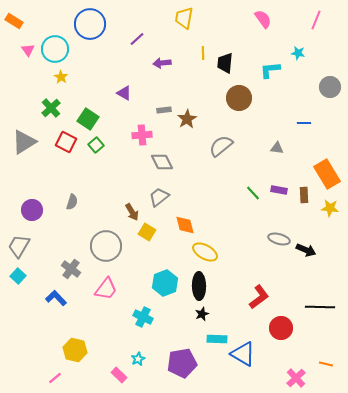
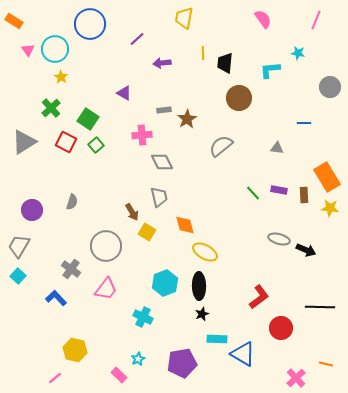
orange rectangle at (327, 174): moved 3 px down
gray trapezoid at (159, 197): rotated 115 degrees clockwise
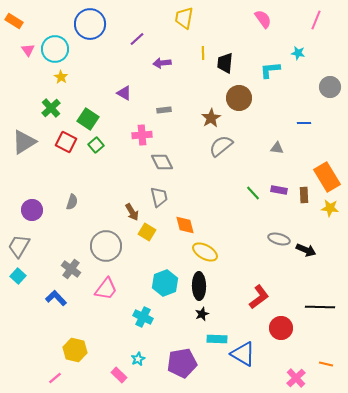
brown star at (187, 119): moved 24 px right, 1 px up
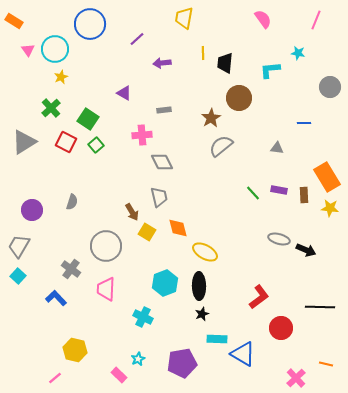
yellow star at (61, 77): rotated 16 degrees clockwise
orange diamond at (185, 225): moved 7 px left, 3 px down
pink trapezoid at (106, 289): rotated 145 degrees clockwise
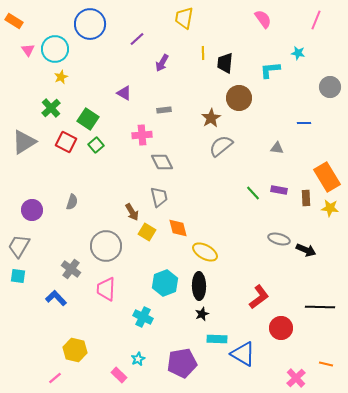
purple arrow at (162, 63): rotated 54 degrees counterclockwise
brown rectangle at (304, 195): moved 2 px right, 3 px down
cyan square at (18, 276): rotated 35 degrees counterclockwise
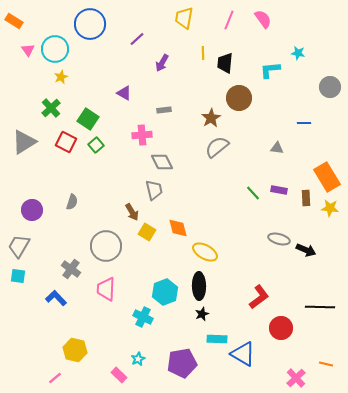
pink line at (316, 20): moved 87 px left
gray semicircle at (221, 146): moved 4 px left, 1 px down
gray trapezoid at (159, 197): moved 5 px left, 7 px up
cyan hexagon at (165, 283): moved 9 px down
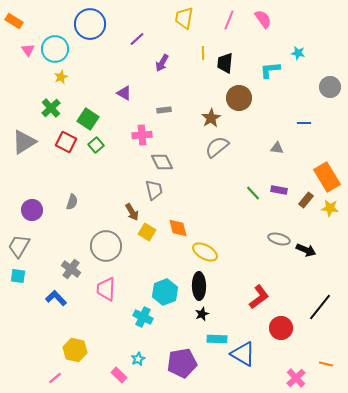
brown rectangle at (306, 198): moved 2 px down; rotated 42 degrees clockwise
black line at (320, 307): rotated 52 degrees counterclockwise
